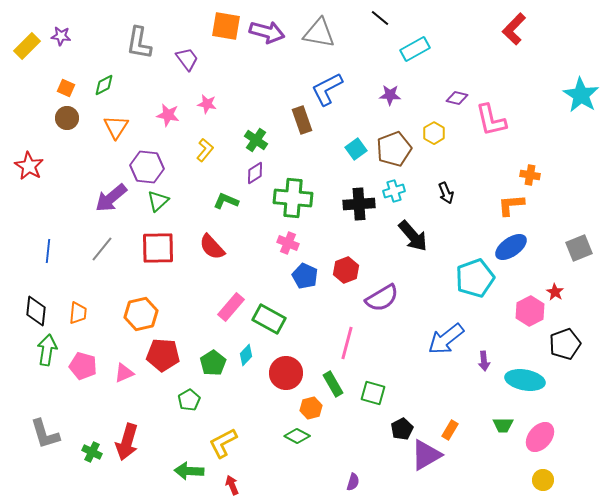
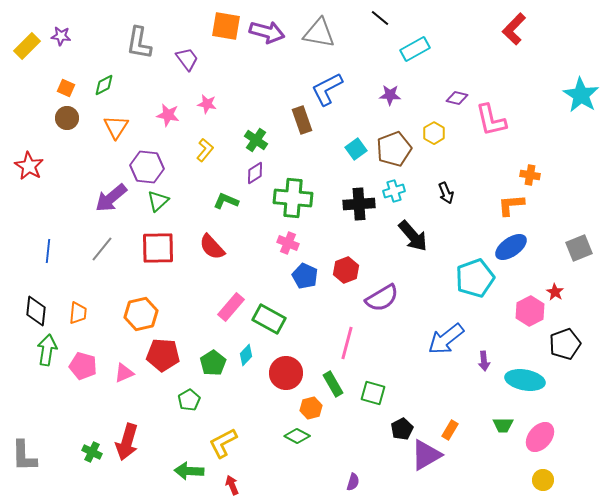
gray L-shape at (45, 434): moved 21 px left, 22 px down; rotated 16 degrees clockwise
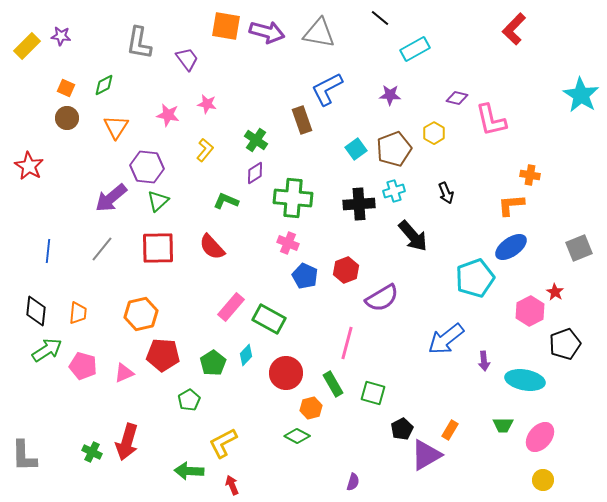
green arrow at (47, 350): rotated 48 degrees clockwise
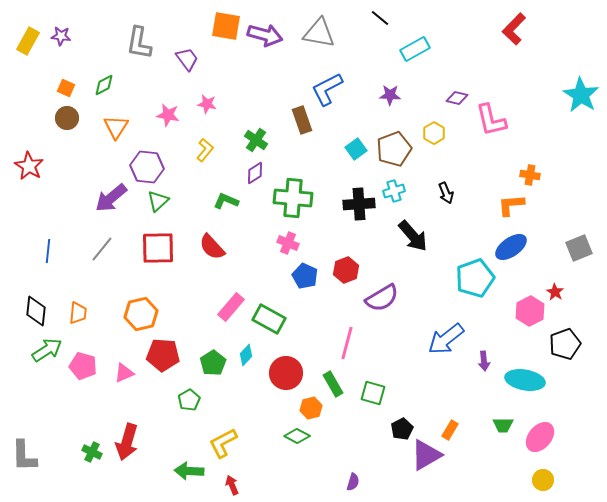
purple arrow at (267, 32): moved 2 px left, 3 px down
yellow rectangle at (27, 46): moved 1 px right, 5 px up; rotated 16 degrees counterclockwise
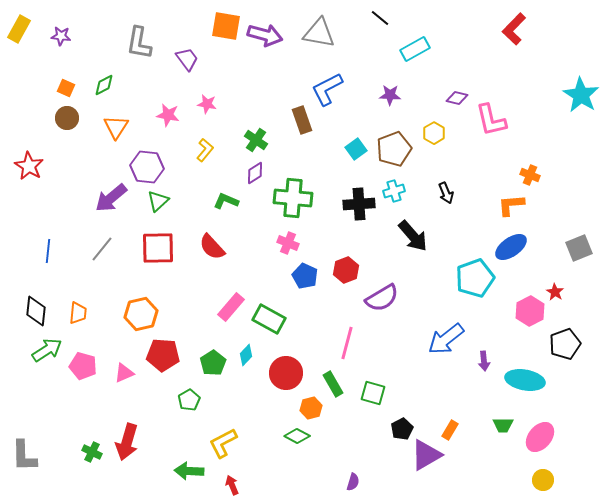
yellow rectangle at (28, 41): moved 9 px left, 12 px up
orange cross at (530, 175): rotated 12 degrees clockwise
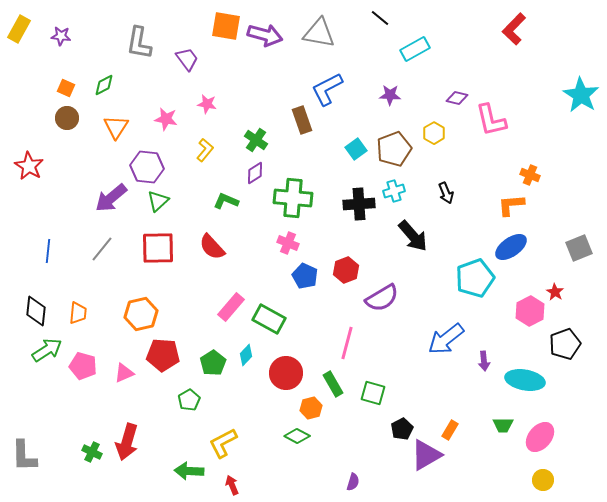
pink star at (168, 115): moved 2 px left, 4 px down
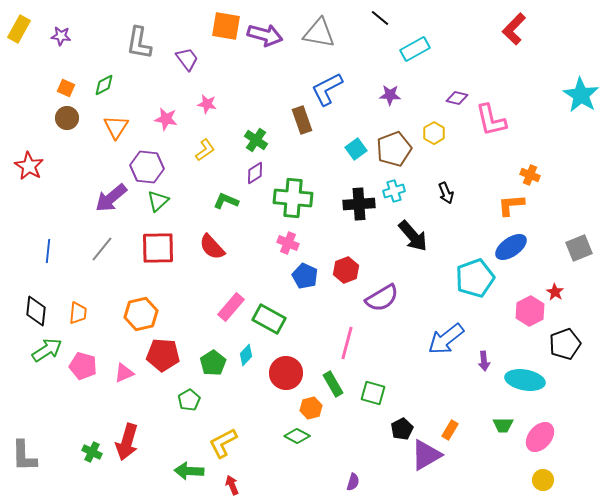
yellow L-shape at (205, 150): rotated 15 degrees clockwise
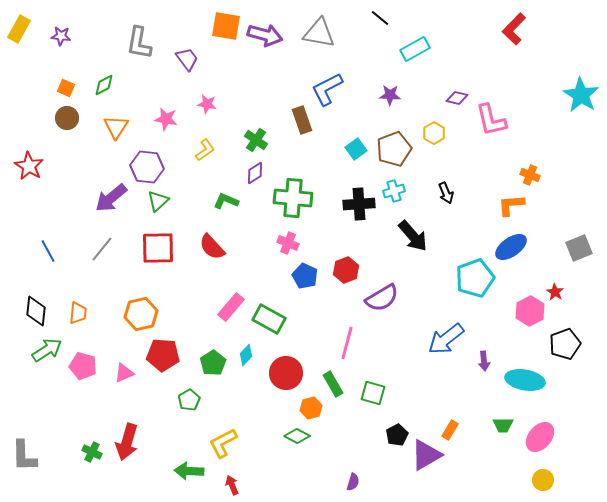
blue line at (48, 251): rotated 35 degrees counterclockwise
black pentagon at (402, 429): moved 5 px left, 6 px down
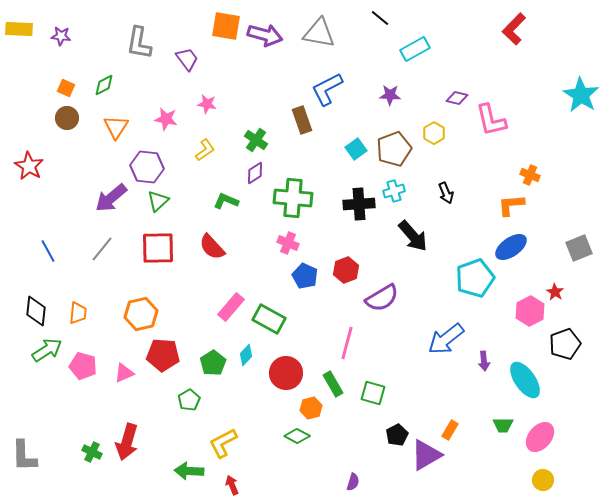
yellow rectangle at (19, 29): rotated 64 degrees clockwise
cyan ellipse at (525, 380): rotated 45 degrees clockwise
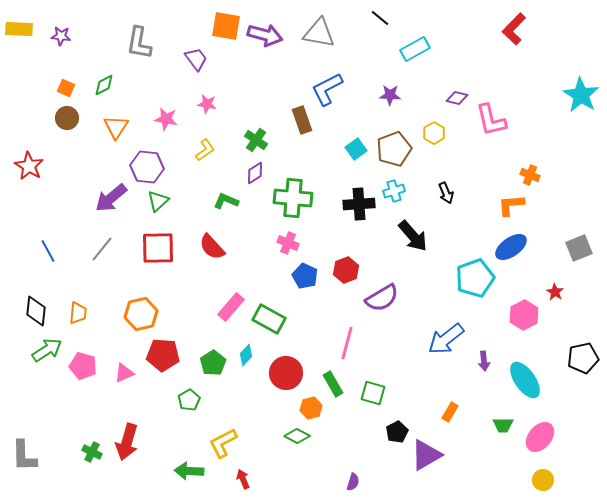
purple trapezoid at (187, 59): moved 9 px right
pink hexagon at (530, 311): moved 6 px left, 4 px down
black pentagon at (565, 344): moved 18 px right, 14 px down; rotated 8 degrees clockwise
orange rectangle at (450, 430): moved 18 px up
black pentagon at (397, 435): moved 3 px up
red arrow at (232, 485): moved 11 px right, 6 px up
